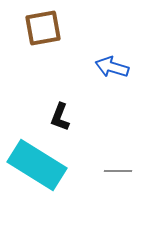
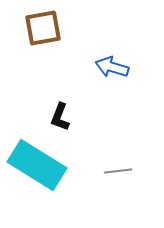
gray line: rotated 8 degrees counterclockwise
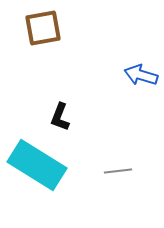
blue arrow: moved 29 px right, 8 px down
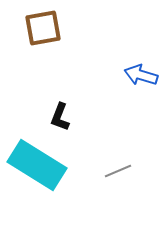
gray line: rotated 16 degrees counterclockwise
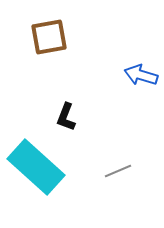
brown square: moved 6 px right, 9 px down
black L-shape: moved 6 px right
cyan rectangle: moved 1 px left, 2 px down; rotated 10 degrees clockwise
